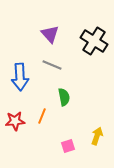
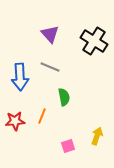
gray line: moved 2 px left, 2 px down
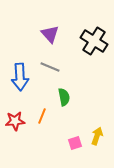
pink square: moved 7 px right, 3 px up
